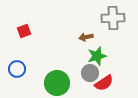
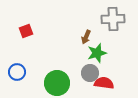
gray cross: moved 1 px down
red square: moved 2 px right
brown arrow: rotated 56 degrees counterclockwise
green star: moved 3 px up
blue circle: moved 3 px down
red semicircle: rotated 138 degrees counterclockwise
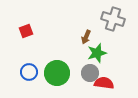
gray cross: rotated 20 degrees clockwise
blue circle: moved 12 px right
green circle: moved 10 px up
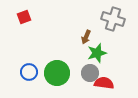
red square: moved 2 px left, 14 px up
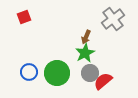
gray cross: rotated 35 degrees clockwise
green star: moved 12 px left; rotated 12 degrees counterclockwise
red semicircle: moved 1 px left, 2 px up; rotated 48 degrees counterclockwise
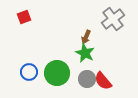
green star: rotated 18 degrees counterclockwise
gray circle: moved 3 px left, 6 px down
red semicircle: rotated 90 degrees counterclockwise
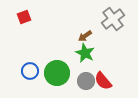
brown arrow: moved 1 px left, 1 px up; rotated 32 degrees clockwise
blue circle: moved 1 px right, 1 px up
gray circle: moved 1 px left, 2 px down
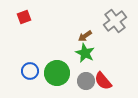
gray cross: moved 2 px right, 2 px down
